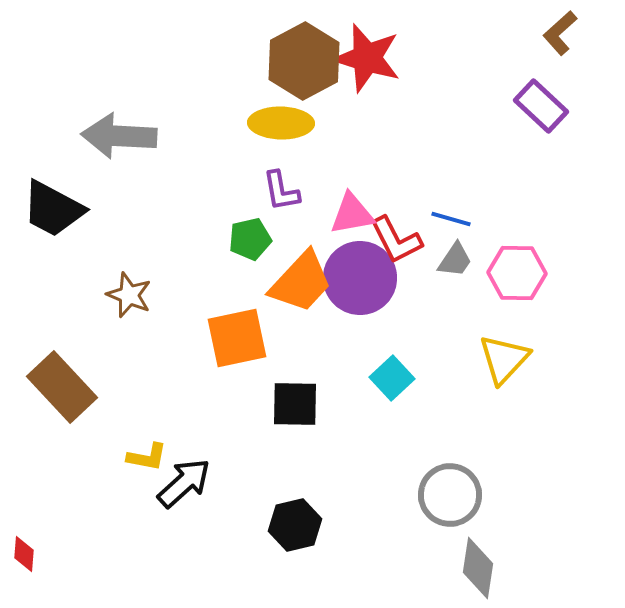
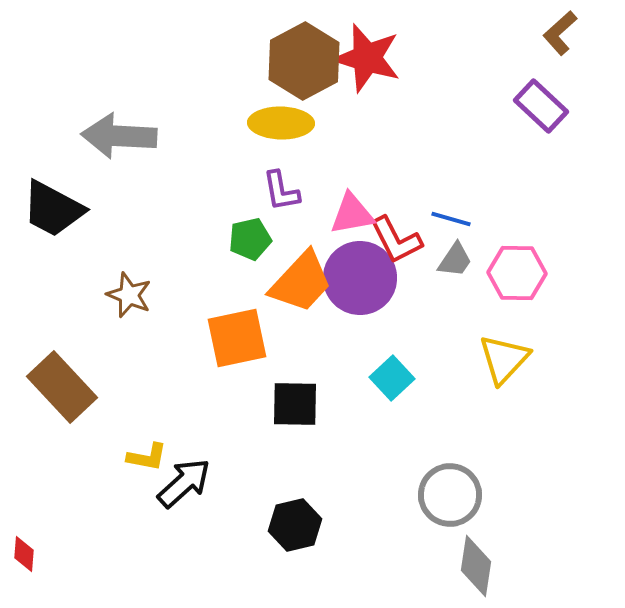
gray diamond: moved 2 px left, 2 px up
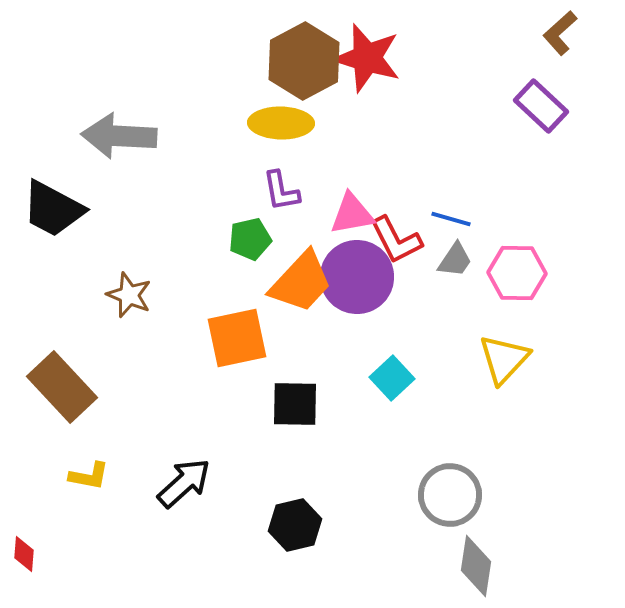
purple circle: moved 3 px left, 1 px up
yellow L-shape: moved 58 px left, 19 px down
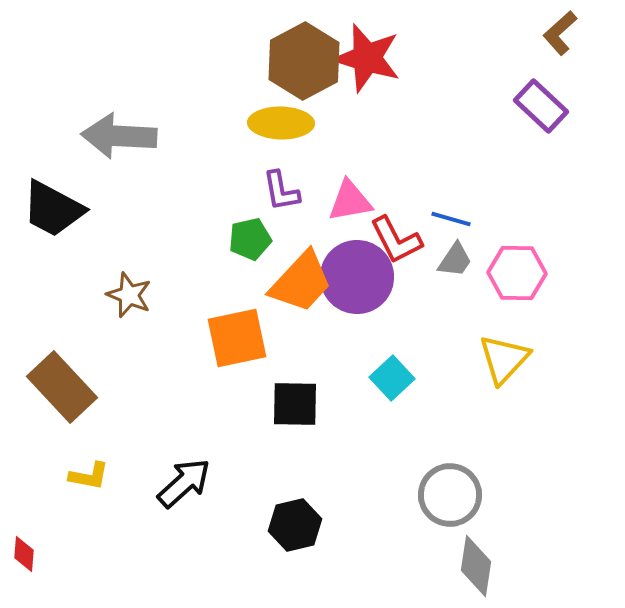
pink triangle: moved 2 px left, 13 px up
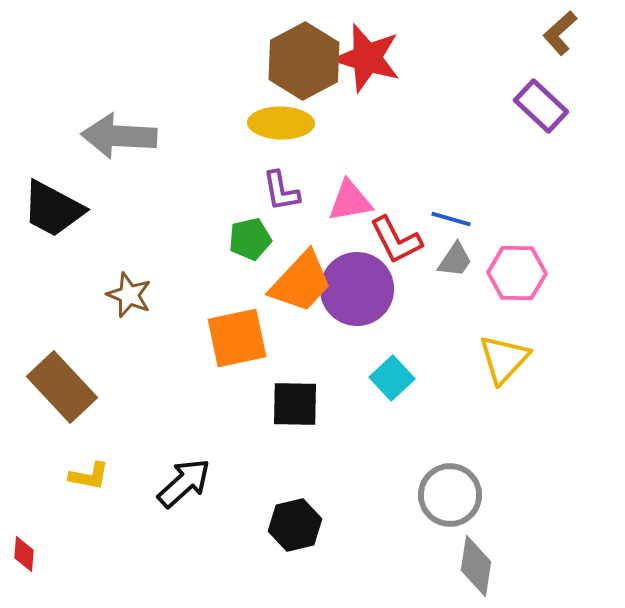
purple circle: moved 12 px down
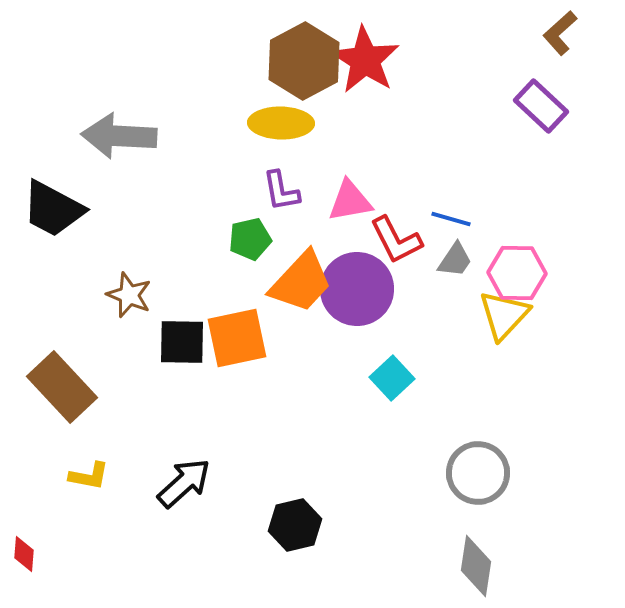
red star: moved 2 px left, 2 px down; rotated 16 degrees clockwise
yellow triangle: moved 44 px up
black square: moved 113 px left, 62 px up
gray circle: moved 28 px right, 22 px up
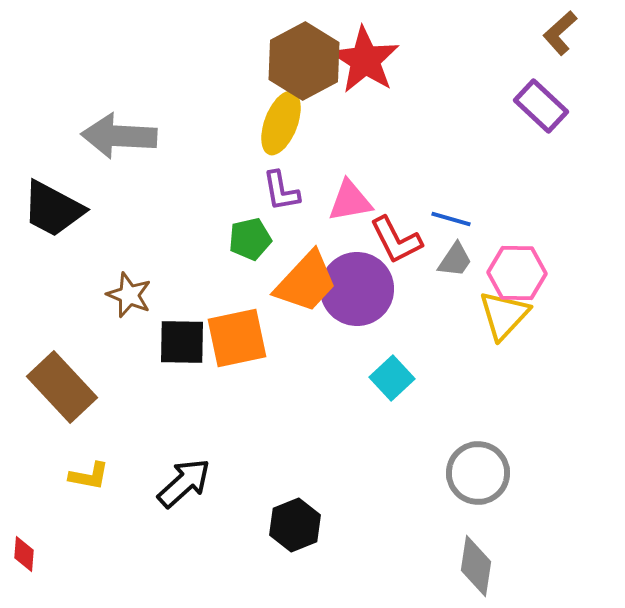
yellow ellipse: rotated 70 degrees counterclockwise
orange trapezoid: moved 5 px right
black hexagon: rotated 9 degrees counterclockwise
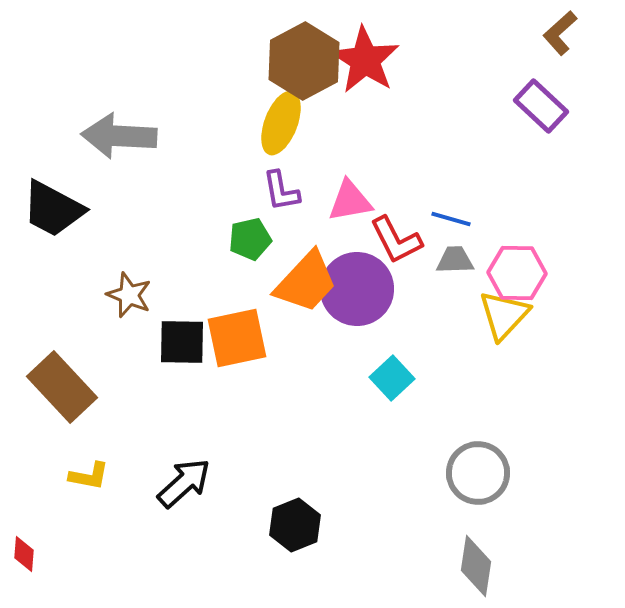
gray trapezoid: rotated 126 degrees counterclockwise
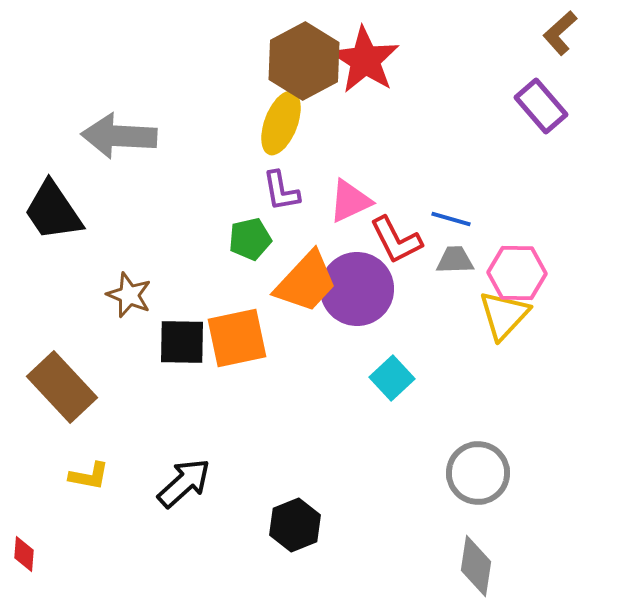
purple rectangle: rotated 6 degrees clockwise
pink triangle: rotated 15 degrees counterclockwise
black trapezoid: moved 2 px down; rotated 28 degrees clockwise
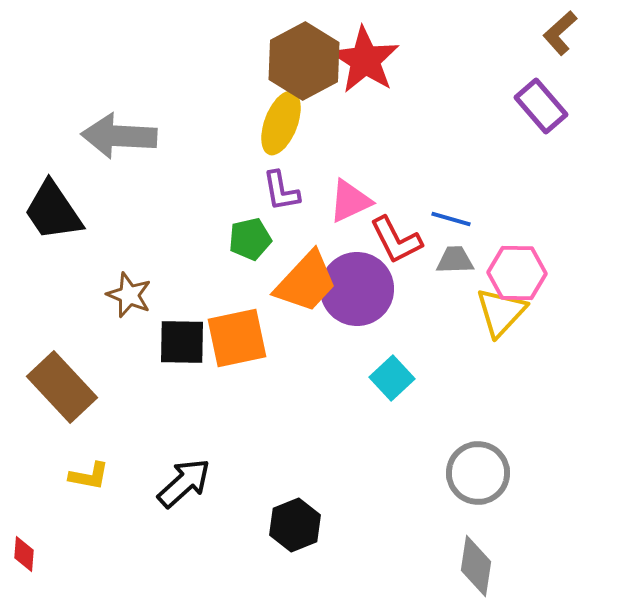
yellow triangle: moved 3 px left, 3 px up
